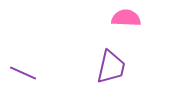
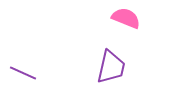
pink semicircle: rotated 20 degrees clockwise
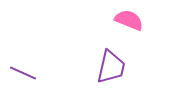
pink semicircle: moved 3 px right, 2 px down
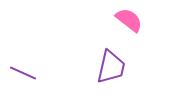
pink semicircle: rotated 16 degrees clockwise
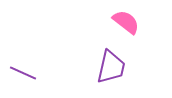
pink semicircle: moved 3 px left, 2 px down
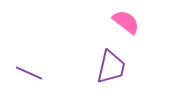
purple line: moved 6 px right
